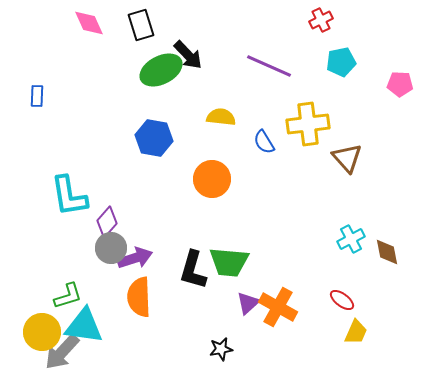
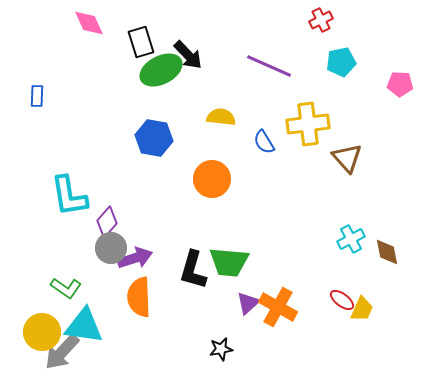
black rectangle: moved 17 px down
green L-shape: moved 2 px left, 8 px up; rotated 52 degrees clockwise
yellow trapezoid: moved 6 px right, 23 px up
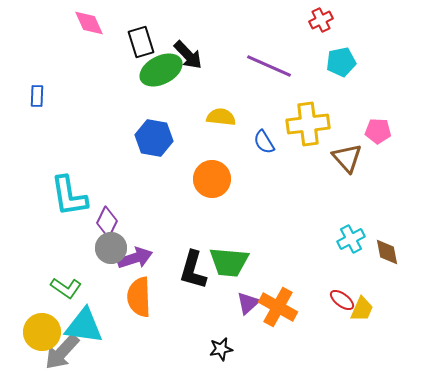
pink pentagon: moved 22 px left, 47 px down
purple diamond: rotated 16 degrees counterclockwise
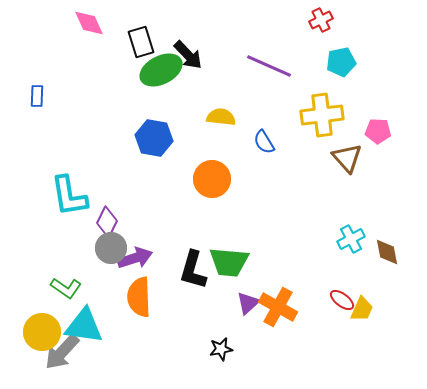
yellow cross: moved 14 px right, 9 px up
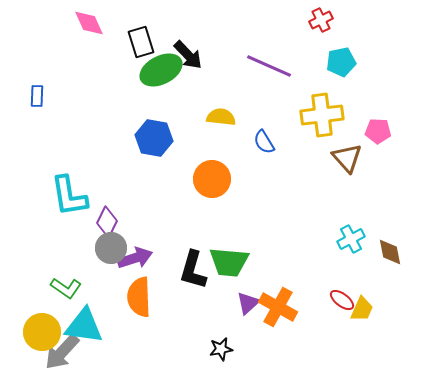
brown diamond: moved 3 px right
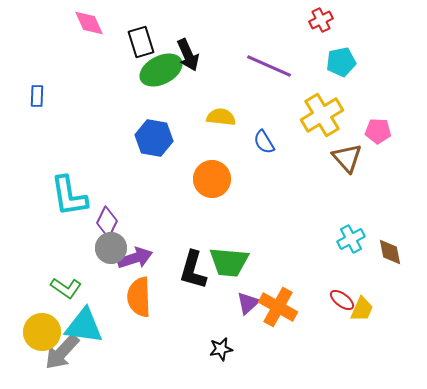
black arrow: rotated 20 degrees clockwise
yellow cross: rotated 24 degrees counterclockwise
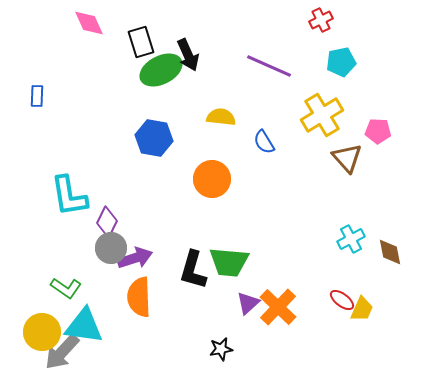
orange cross: rotated 15 degrees clockwise
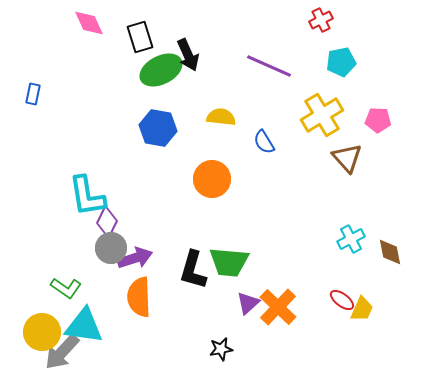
black rectangle: moved 1 px left, 5 px up
blue rectangle: moved 4 px left, 2 px up; rotated 10 degrees clockwise
pink pentagon: moved 11 px up
blue hexagon: moved 4 px right, 10 px up
cyan L-shape: moved 18 px right
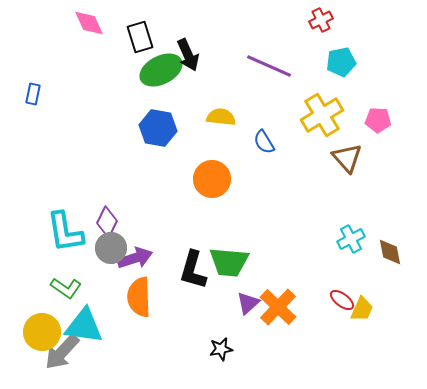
cyan L-shape: moved 22 px left, 36 px down
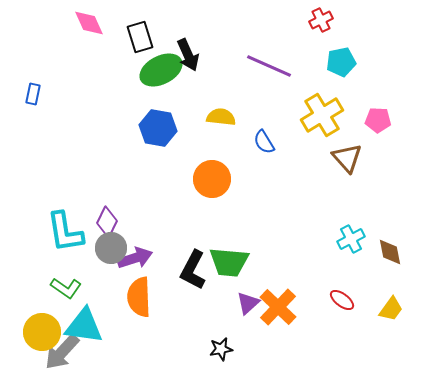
black L-shape: rotated 12 degrees clockwise
yellow trapezoid: moved 29 px right; rotated 12 degrees clockwise
